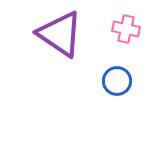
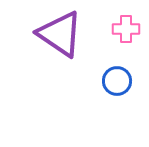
pink cross: rotated 12 degrees counterclockwise
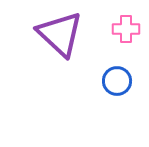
purple triangle: rotated 9 degrees clockwise
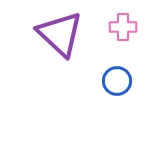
pink cross: moved 3 px left, 2 px up
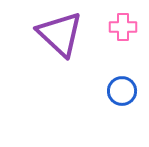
blue circle: moved 5 px right, 10 px down
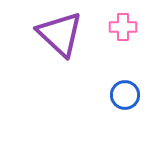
blue circle: moved 3 px right, 4 px down
